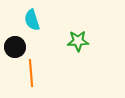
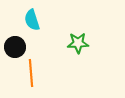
green star: moved 2 px down
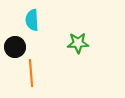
cyan semicircle: rotated 15 degrees clockwise
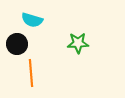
cyan semicircle: rotated 70 degrees counterclockwise
black circle: moved 2 px right, 3 px up
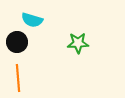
black circle: moved 2 px up
orange line: moved 13 px left, 5 px down
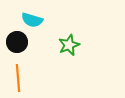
green star: moved 9 px left, 2 px down; rotated 20 degrees counterclockwise
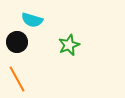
orange line: moved 1 px left, 1 px down; rotated 24 degrees counterclockwise
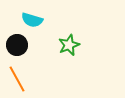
black circle: moved 3 px down
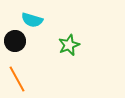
black circle: moved 2 px left, 4 px up
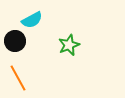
cyan semicircle: rotated 45 degrees counterclockwise
orange line: moved 1 px right, 1 px up
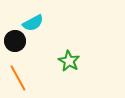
cyan semicircle: moved 1 px right, 3 px down
green star: moved 16 px down; rotated 20 degrees counterclockwise
